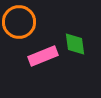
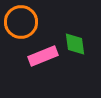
orange circle: moved 2 px right
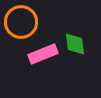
pink rectangle: moved 2 px up
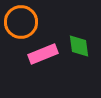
green diamond: moved 4 px right, 2 px down
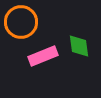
pink rectangle: moved 2 px down
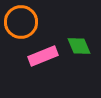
green diamond: rotated 15 degrees counterclockwise
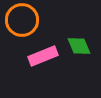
orange circle: moved 1 px right, 2 px up
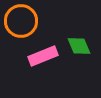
orange circle: moved 1 px left, 1 px down
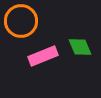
green diamond: moved 1 px right, 1 px down
